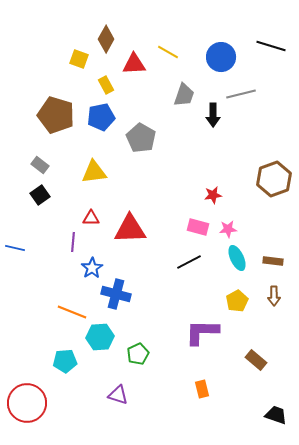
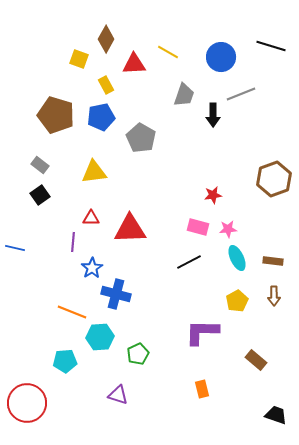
gray line at (241, 94): rotated 8 degrees counterclockwise
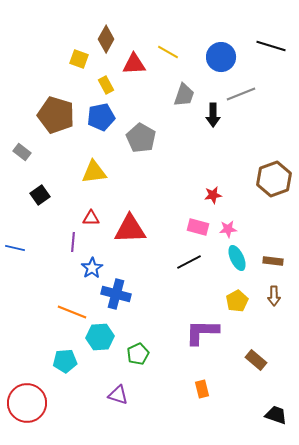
gray rectangle at (40, 165): moved 18 px left, 13 px up
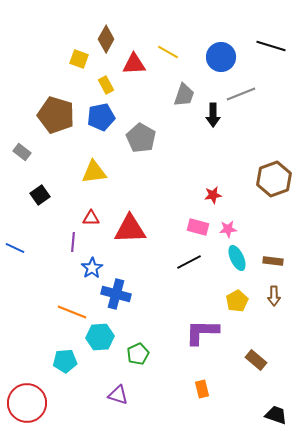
blue line at (15, 248): rotated 12 degrees clockwise
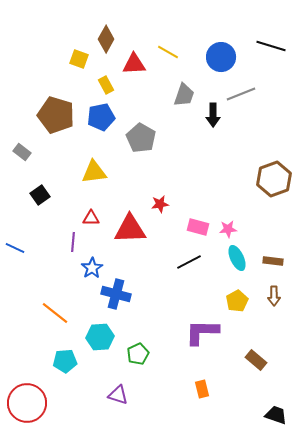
red star at (213, 195): moved 53 px left, 9 px down
orange line at (72, 312): moved 17 px left, 1 px down; rotated 16 degrees clockwise
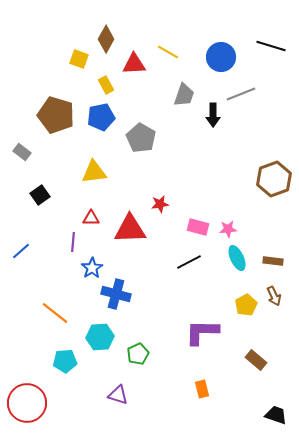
blue line at (15, 248): moved 6 px right, 3 px down; rotated 66 degrees counterclockwise
brown arrow at (274, 296): rotated 24 degrees counterclockwise
yellow pentagon at (237, 301): moved 9 px right, 4 px down
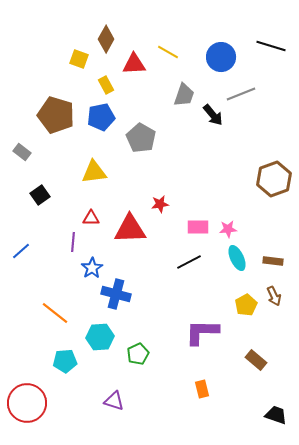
black arrow at (213, 115): rotated 40 degrees counterclockwise
pink rectangle at (198, 227): rotated 15 degrees counterclockwise
purple triangle at (118, 395): moved 4 px left, 6 px down
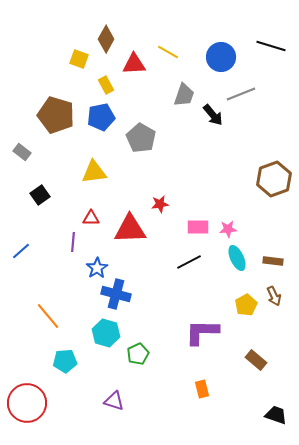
blue star at (92, 268): moved 5 px right
orange line at (55, 313): moved 7 px left, 3 px down; rotated 12 degrees clockwise
cyan hexagon at (100, 337): moved 6 px right, 4 px up; rotated 20 degrees clockwise
